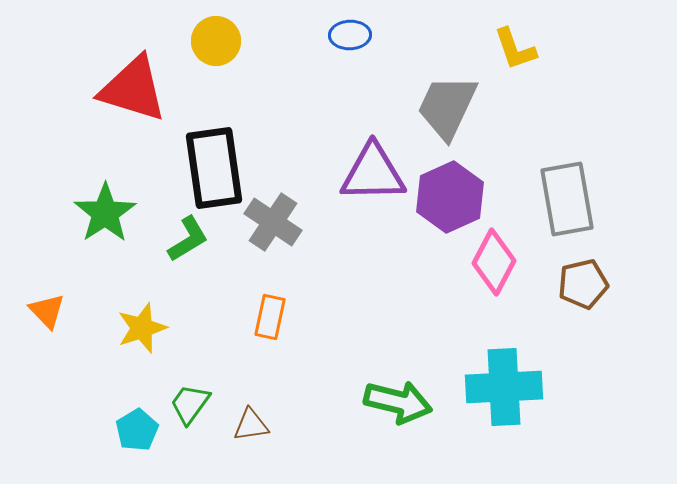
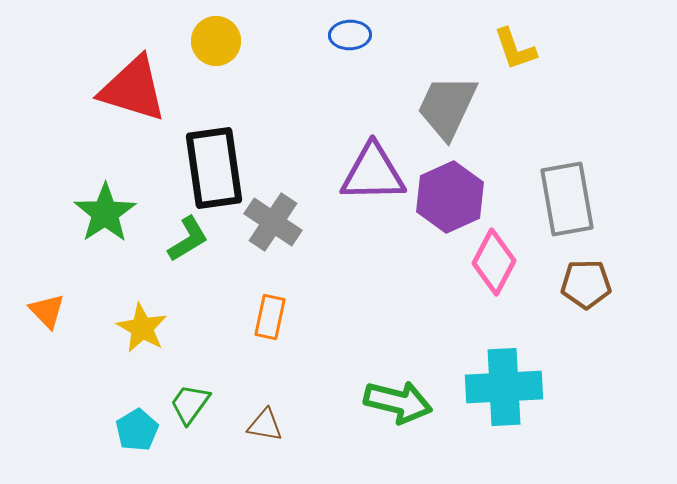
brown pentagon: moved 3 px right; rotated 12 degrees clockwise
yellow star: rotated 24 degrees counterclockwise
brown triangle: moved 14 px right; rotated 18 degrees clockwise
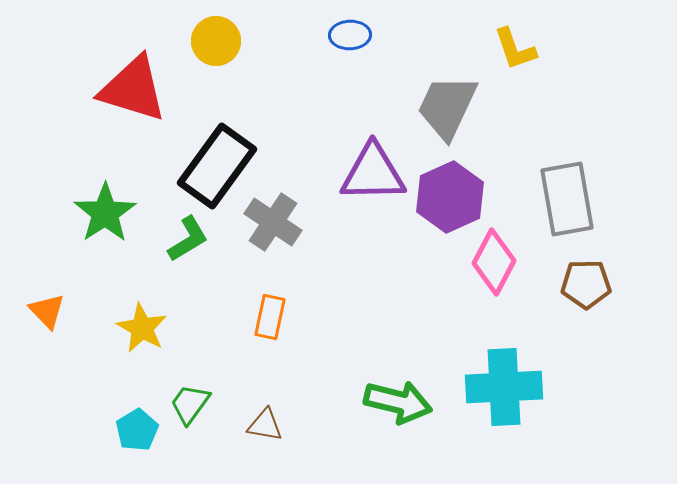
black rectangle: moved 3 px right, 2 px up; rotated 44 degrees clockwise
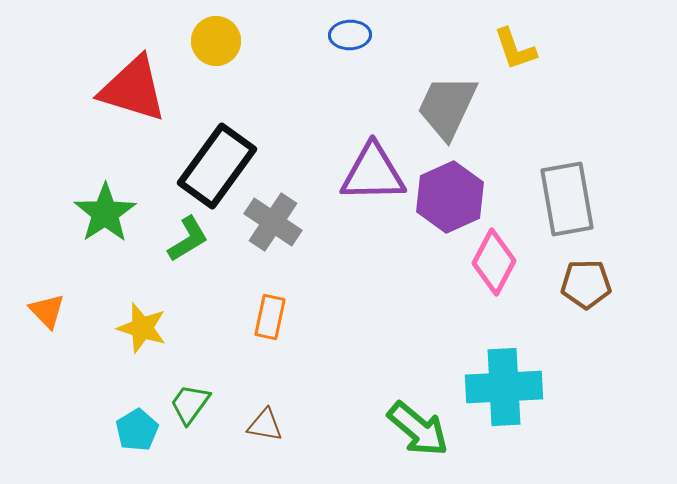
yellow star: rotated 12 degrees counterclockwise
green arrow: moved 20 px right, 27 px down; rotated 26 degrees clockwise
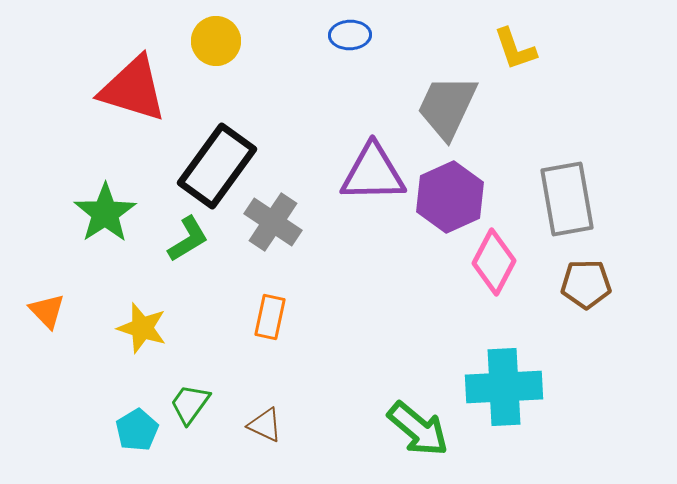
brown triangle: rotated 15 degrees clockwise
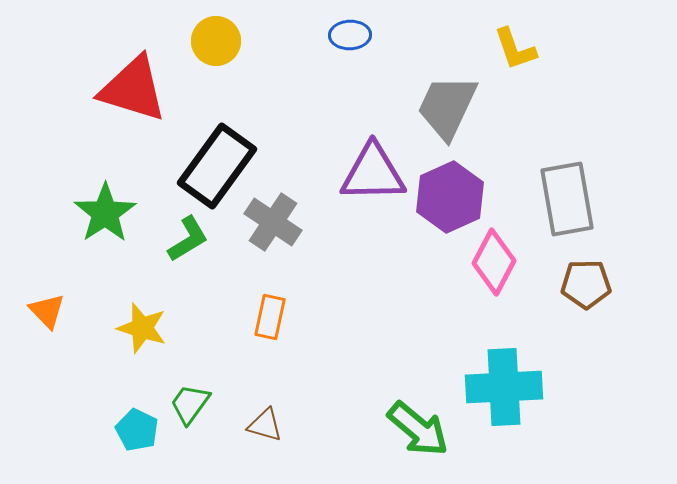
brown triangle: rotated 9 degrees counterclockwise
cyan pentagon: rotated 15 degrees counterclockwise
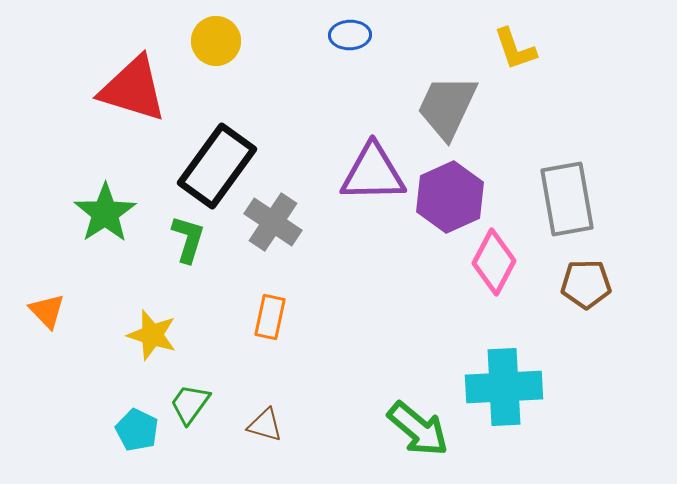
green L-shape: rotated 42 degrees counterclockwise
yellow star: moved 10 px right, 7 px down
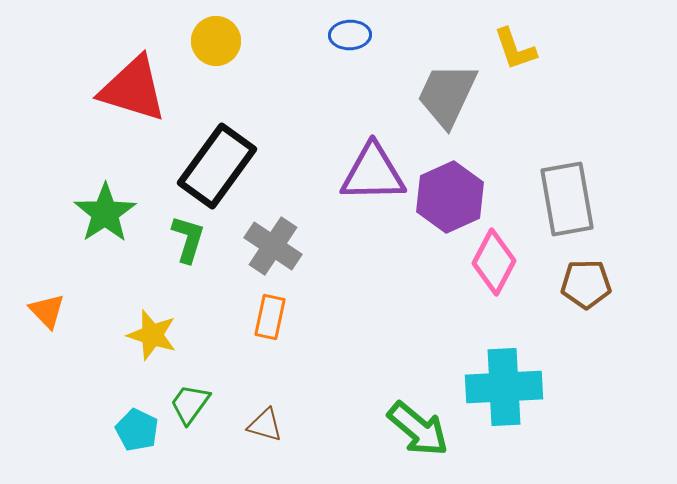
gray trapezoid: moved 12 px up
gray cross: moved 24 px down
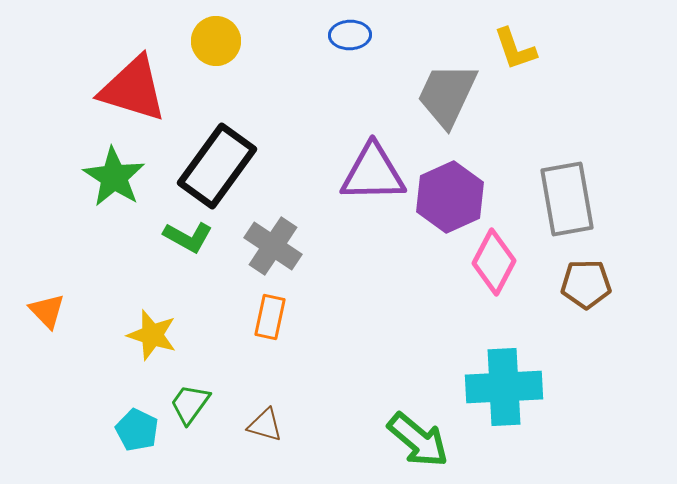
green star: moved 9 px right, 36 px up; rotated 6 degrees counterclockwise
green L-shape: moved 2 px up; rotated 102 degrees clockwise
green arrow: moved 11 px down
